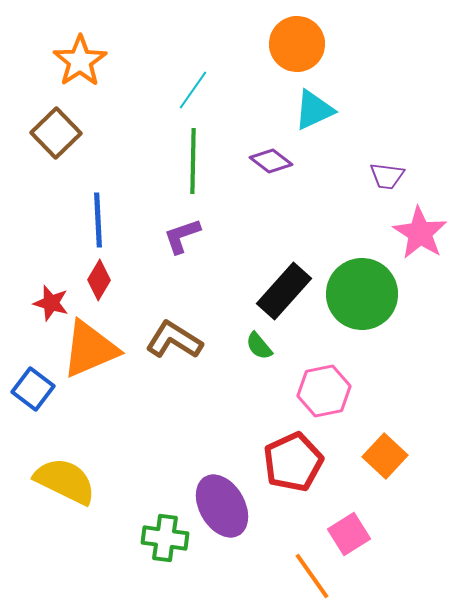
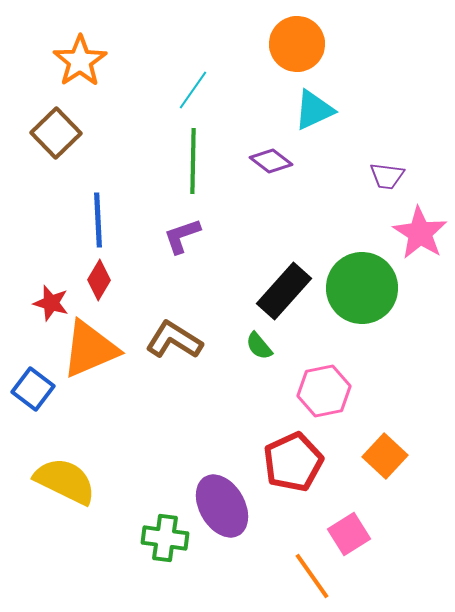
green circle: moved 6 px up
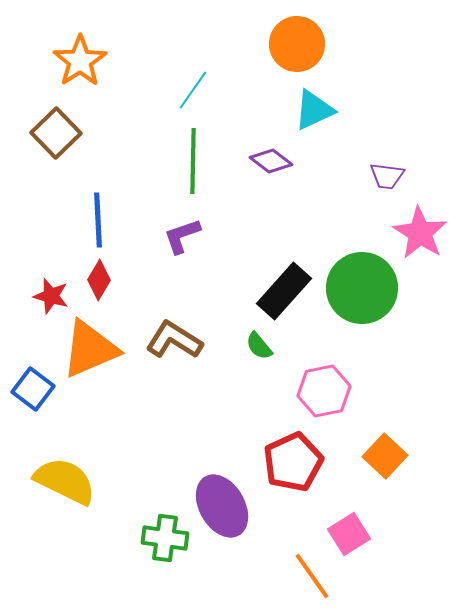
red star: moved 7 px up
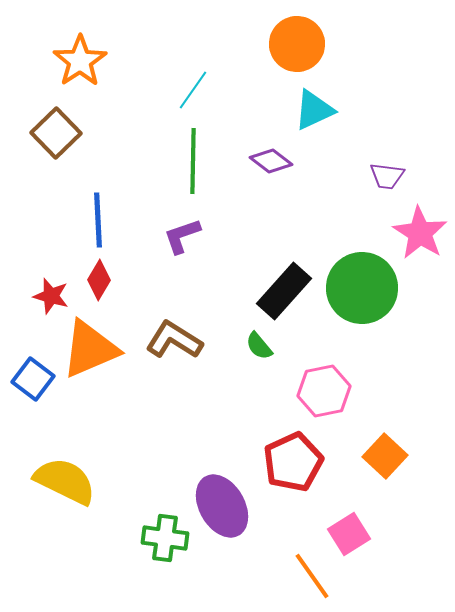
blue square: moved 10 px up
